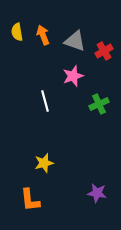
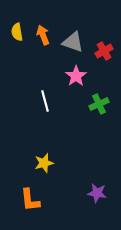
gray triangle: moved 2 px left, 1 px down
pink star: moved 3 px right; rotated 15 degrees counterclockwise
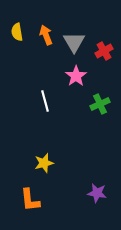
orange arrow: moved 3 px right
gray triangle: moved 1 px right; rotated 40 degrees clockwise
green cross: moved 1 px right
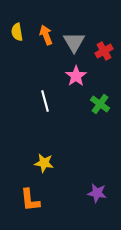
green cross: rotated 30 degrees counterclockwise
yellow star: rotated 24 degrees clockwise
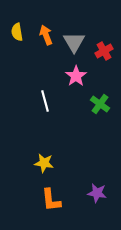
orange L-shape: moved 21 px right
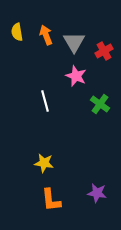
pink star: rotated 15 degrees counterclockwise
